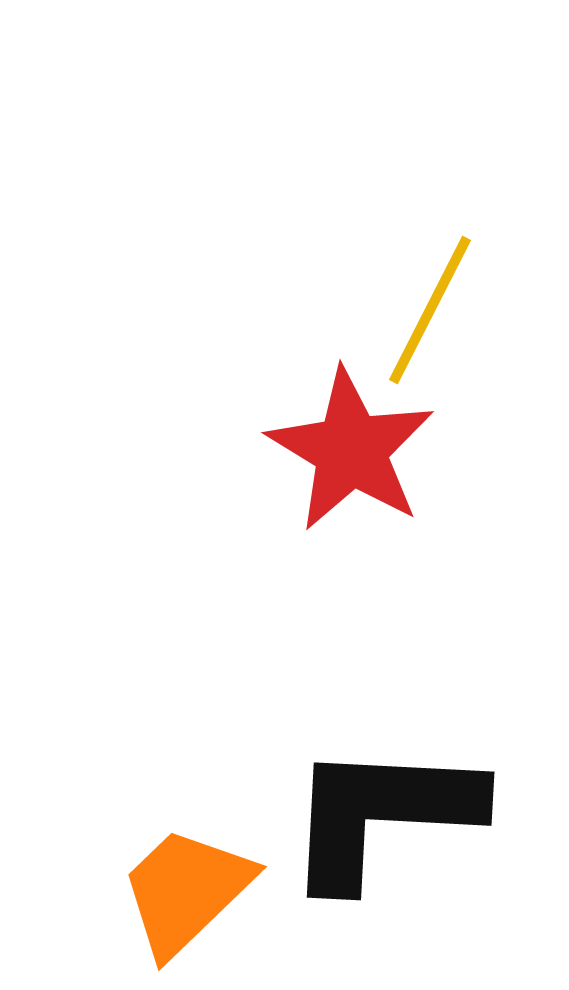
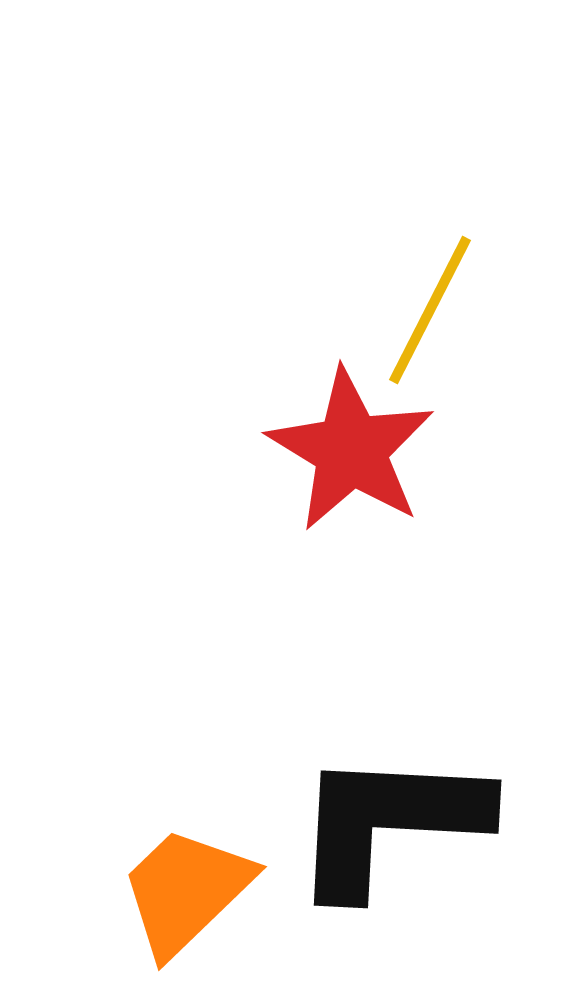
black L-shape: moved 7 px right, 8 px down
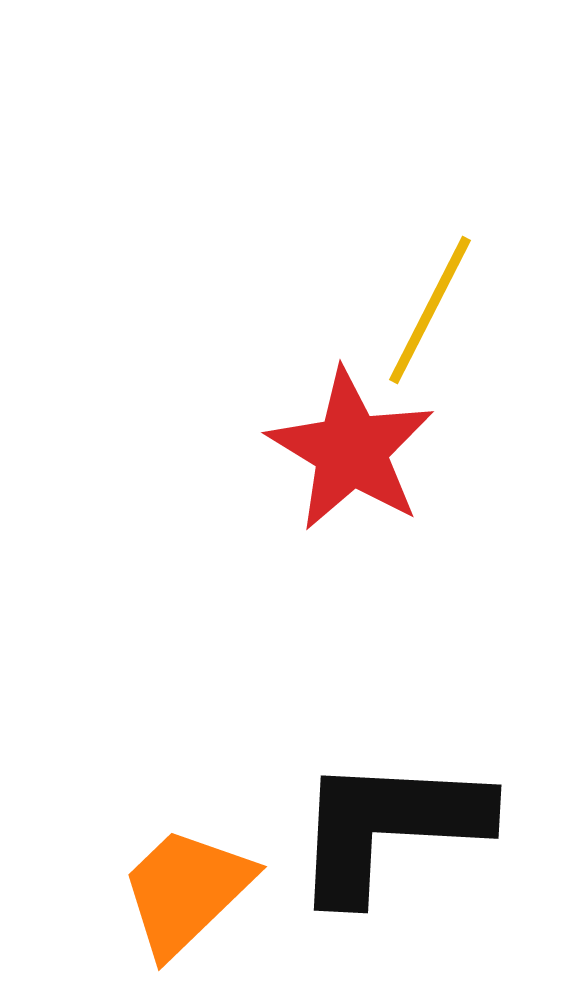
black L-shape: moved 5 px down
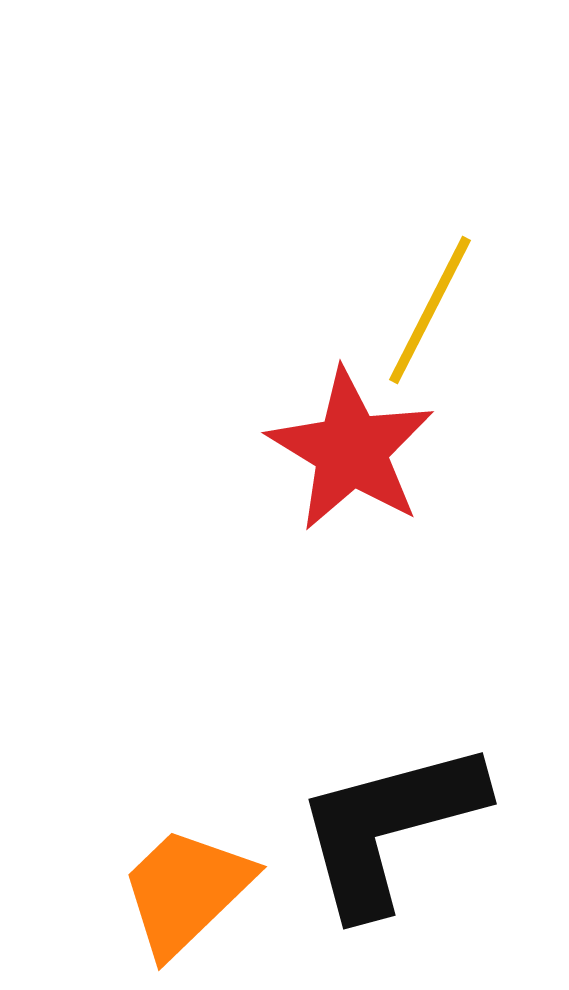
black L-shape: rotated 18 degrees counterclockwise
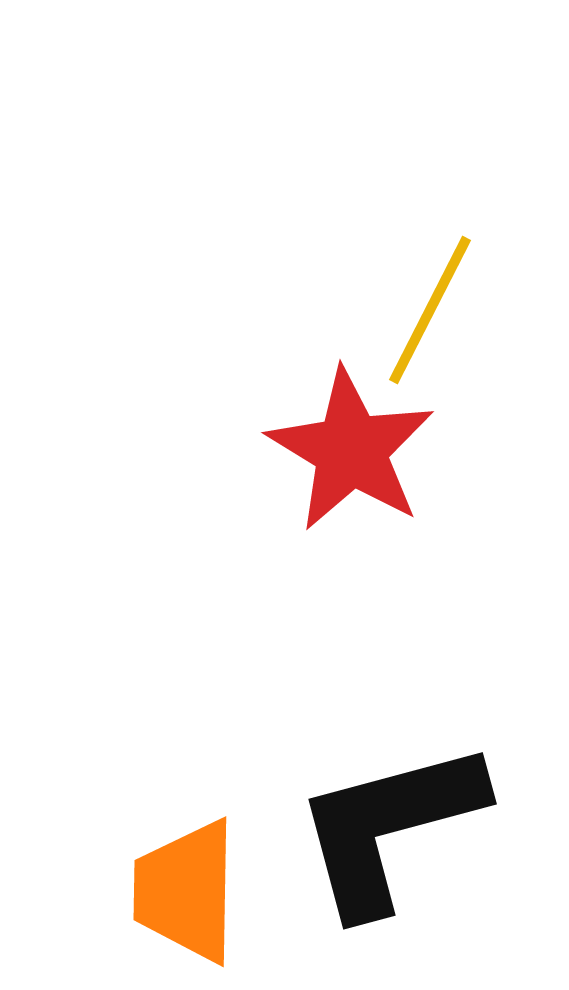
orange trapezoid: rotated 45 degrees counterclockwise
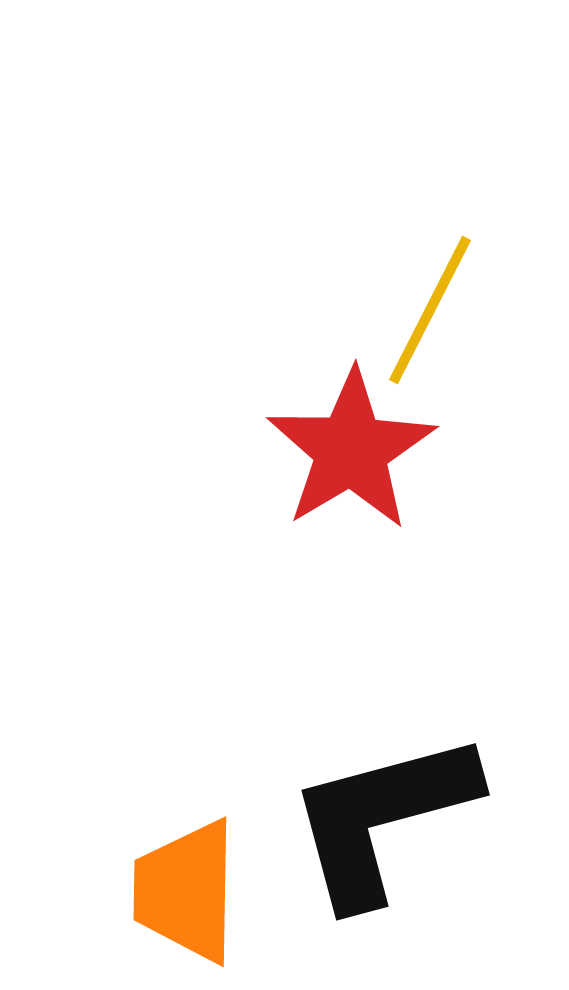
red star: rotated 10 degrees clockwise
black L-shape: moved 7 px left, 9 px up
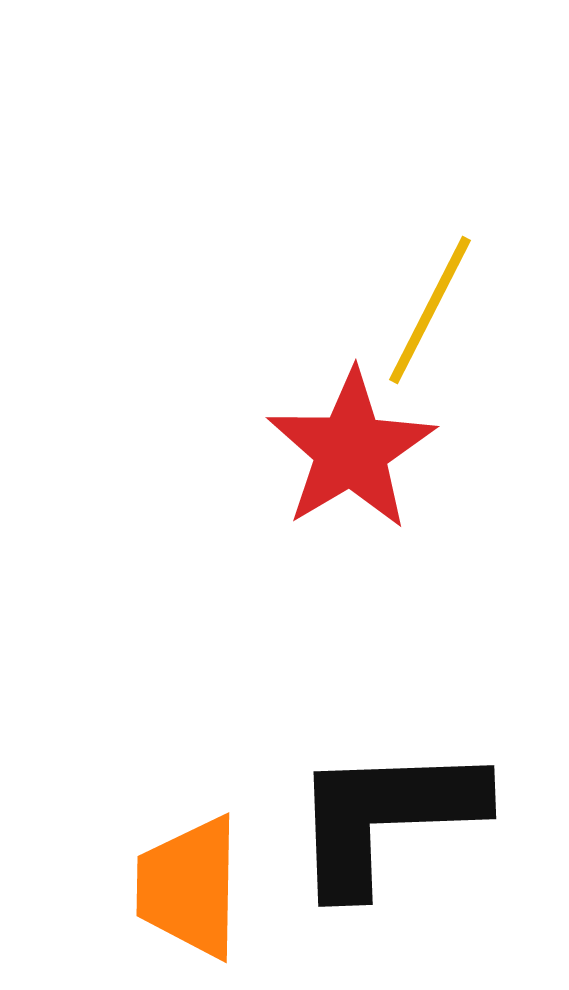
black L-shape: moved 4 px right, 1 px up; rotated 13 degrees clockwise
orange trapezoid: moved 3 px right, 4 px up
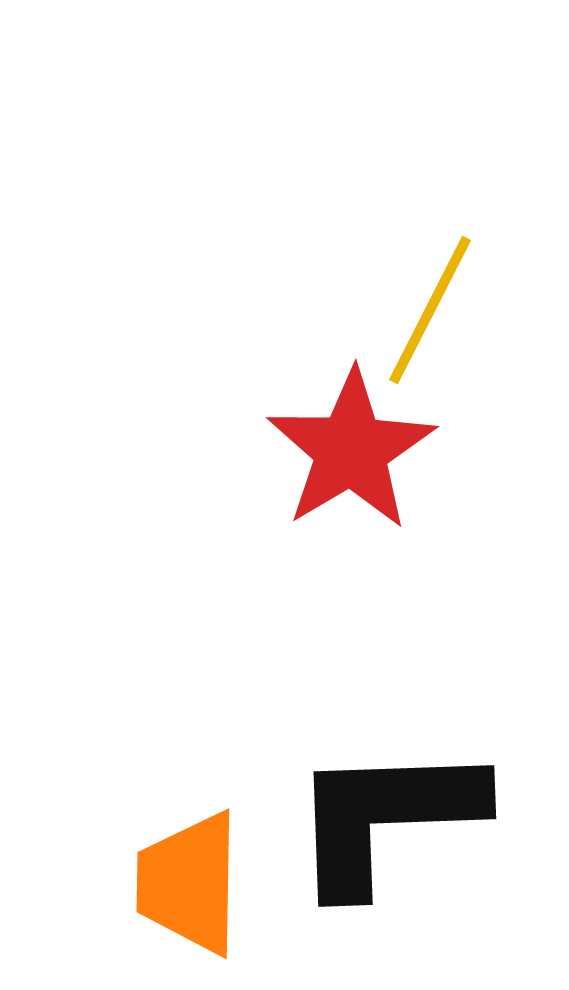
orange trapezoid: moved 4 px up
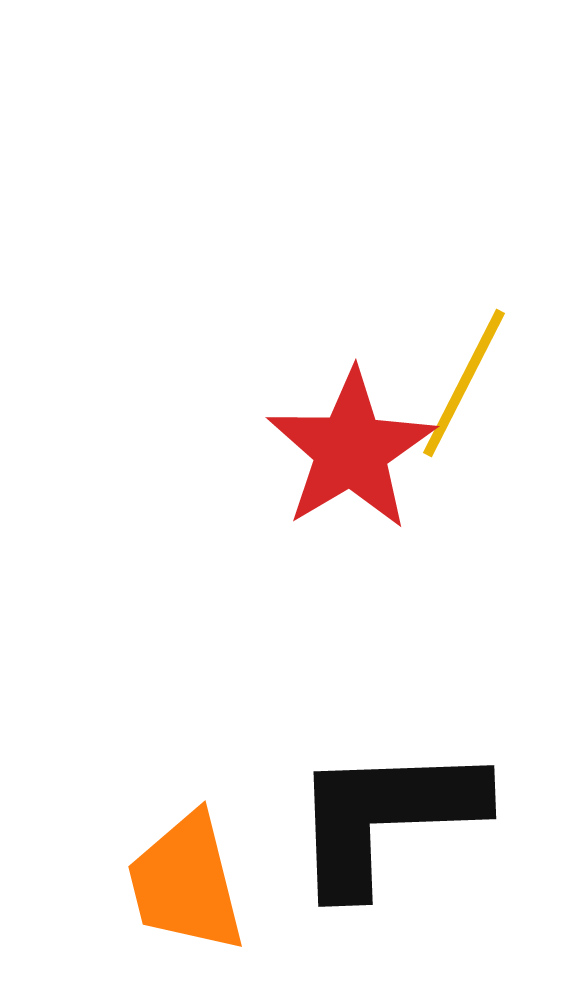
yellow line: moved 34 px right, 73 px down
orange trapezoid: moved 3 px left; rotated 15 degrees counterclockwise
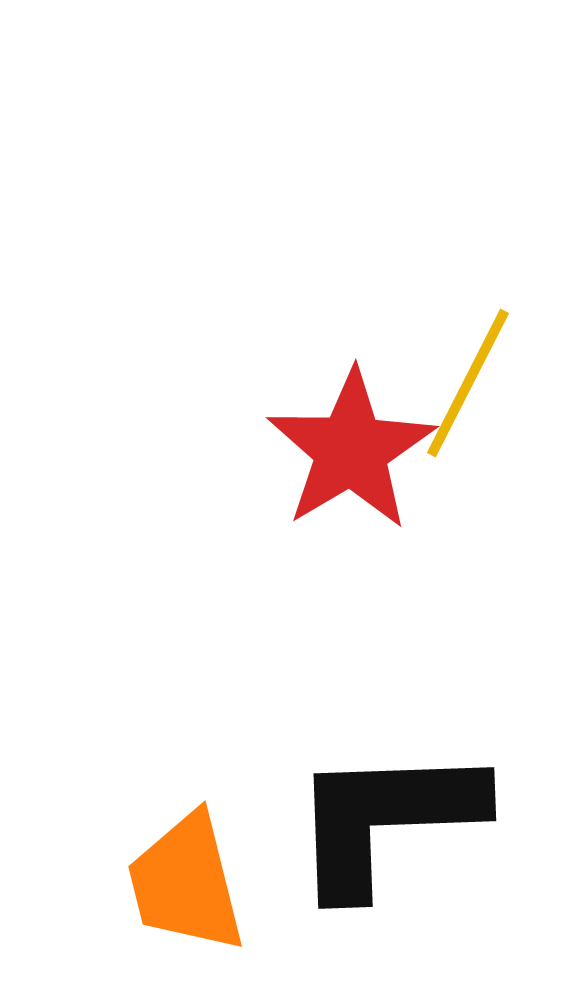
yellow line: moved 4 px right
black L-shape: moved 2 px down
